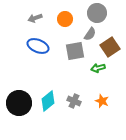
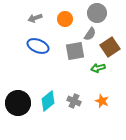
black circle: moved 1 px left
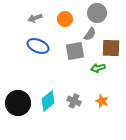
brown square: moved 1 px right, 1 px down; rotated 36 degrees clockwise
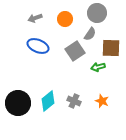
gray square: rotated 24 degrees counterclockwise
green arrow: moved 1 px up
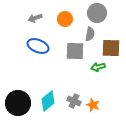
gray semicircle: rotated 24 degrees counterclockwise
gray square: rotated 36 degrees clockwise
orange star: moved 9 px left, 4 px down
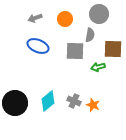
gray circle: moved 2 px right, 1 px down
gray semicircle: moved 1 px down
brown square: moved 2 px right, 1 px down
black circle: moved 3 px left
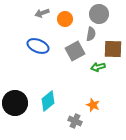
gray arrow: moved 7 px right, 5 px up
gray semicircle: moved 1 px right, 1 px up
gray square: rotated 30 degrees counterclockwise
gray cross: moved 1 px right, 20 px down
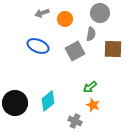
gray circle: moved 1 px right, 1 px up
green arrow: moved 8 px left, 20 px down; rotated 24 degrees counterclockwise
